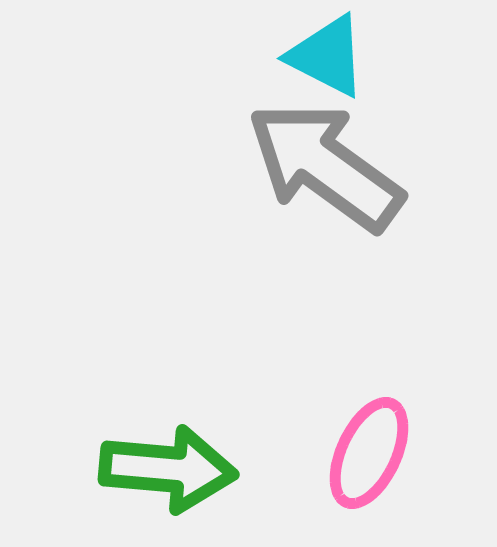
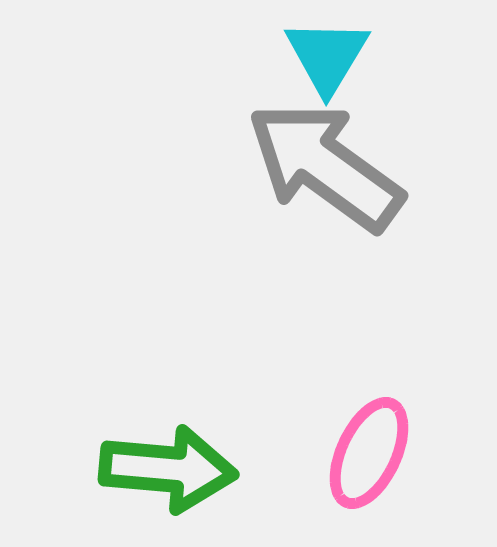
cyan triangle: rotated 34 degrees clockwise
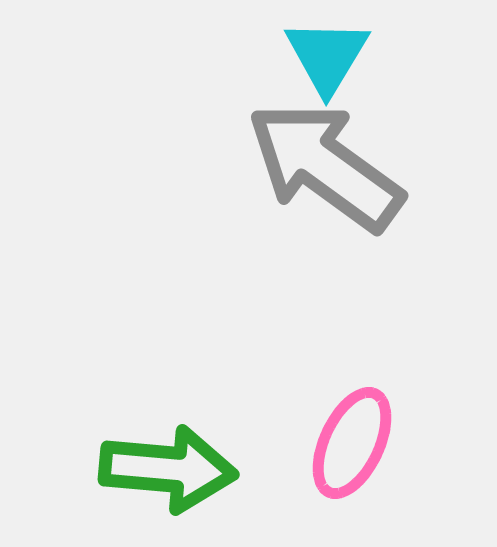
pink ellipse: moved 17 px left, 10 px up
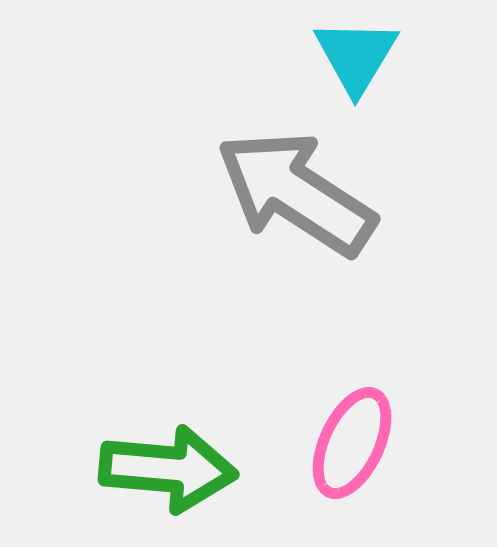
cyan triangle: moved 29 px right
gray arrow: moved 29 px left, 27 px down; rotated 3 degrees counterclockwise
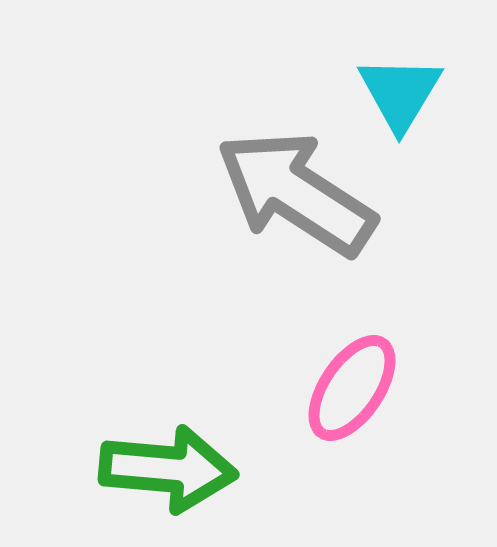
cyan triangle: moved 44 px right, 37 px down
pink ellipse: moved 55 px up; rotated 9 degrees clockwise
